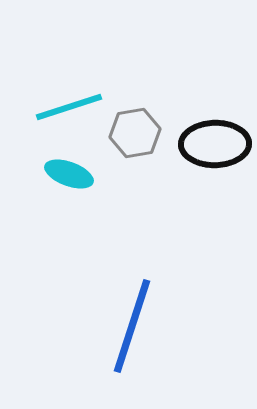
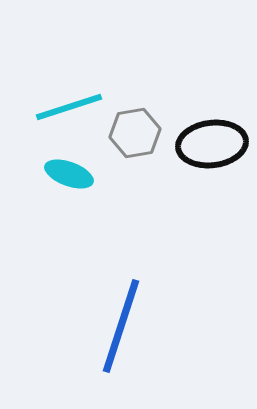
black ellipse: moved 3 px left; rotated 6 degrees counterclockwise
blue line: moved 11 px left
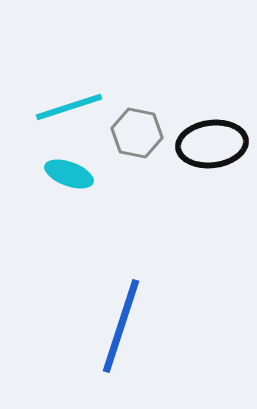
gray hexagon: moved 2 px right; rotated 21 degrees clockwise
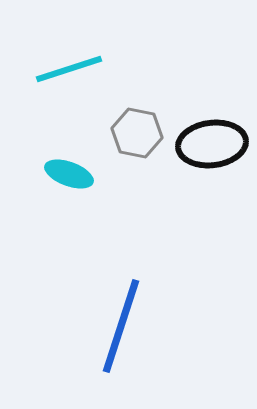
cyan line: moved 38 px up
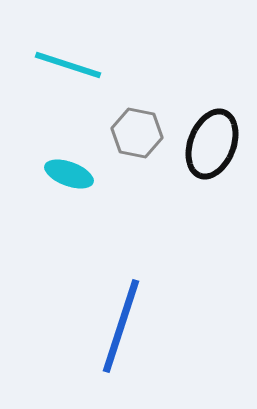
cyan line: moved 1 px left, 4 px up; rotated 36 degrees clockwise
black ellipse: rotated 62 degrees counterclockwise
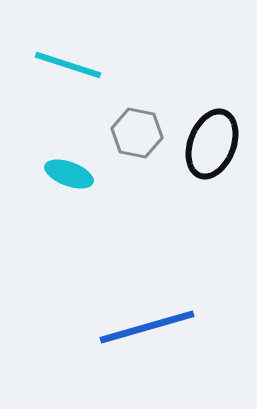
blue line: moved 26 px right, 1 px down; rotated 56 degrees clockwise
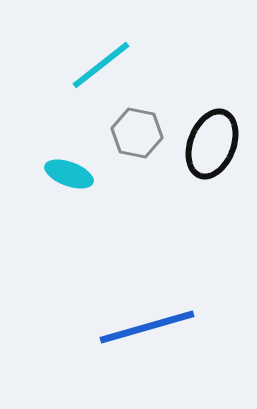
cyan line: moved 33 px right; rotated 56 degrees counterclockwise
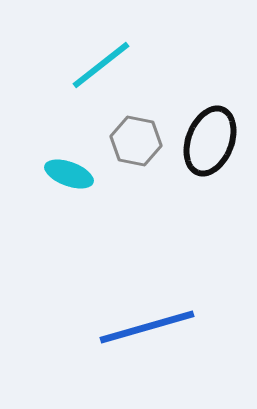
gray hexagon: moved 1 px left, 8 px down
black ellipse: moved 2 px left, 3 px up
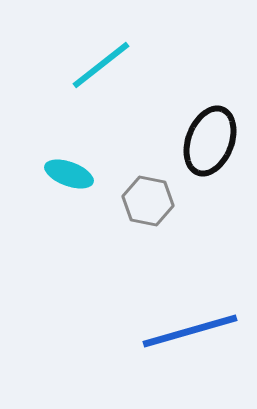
gray hexagon: moved 12 px right, 60 px down
blue line: moved 43 px right, 4 px down
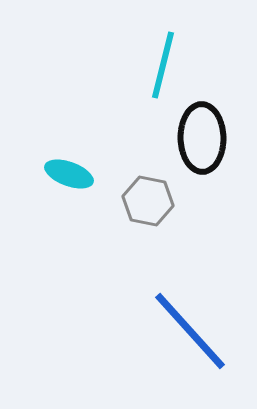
cyan line: moved 62 px right; rotated 38 degrees counterclockwise
black ellipse: moved 8 px left, 3 px up; rotated 22 degrees counterclockwise
blue line: rotated 64 degrees clockwise
